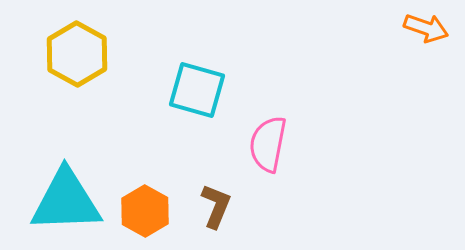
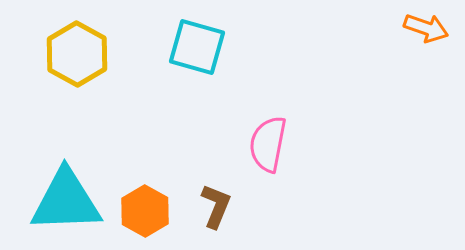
cyan square: moved 43 px up
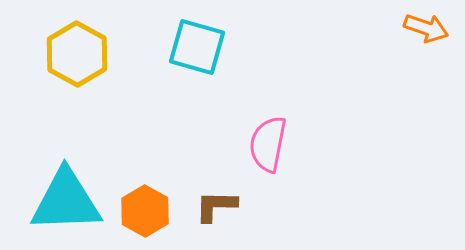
brown L-shape: rotated 111 degrees counterclockwise
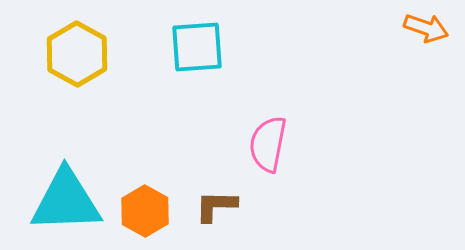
cyan square: rotated 20 degrees counterclockwise
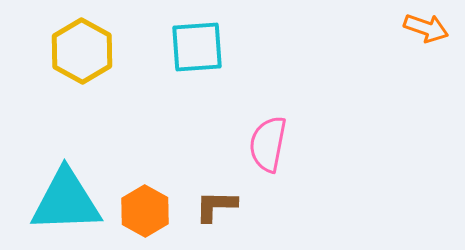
yellow hexagon: moved 5 px right, 3 px up
